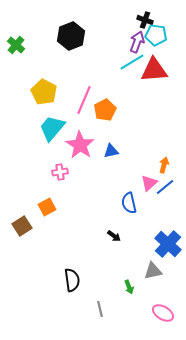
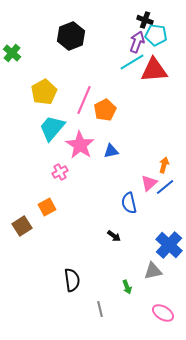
green cross: moved 4 px left, 8 px down
yellow pentagon: rotated 15 degrees clockwise
pink cross: rotated 21 degrees counterclockwise
blue cross: moved 1 px right, 1 px down
green arrow: moved 2 px left
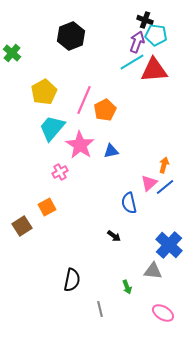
gray triangle: rotated 18 degrees clockwise
black semicircle: rotated 20 degrees clockwise
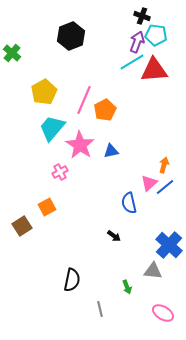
black cross: moved 3 px left, 4 px up
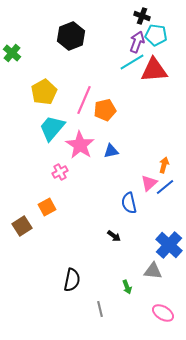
orange pentagon: rotated 15 degrees clockwise
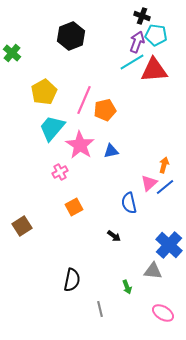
orange square: moved 27 px right
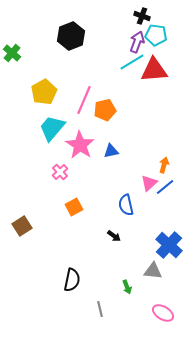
pink cross: rotated 14 degrees counterclockwise
blue semicircle: moved 3 px left, 2 px down
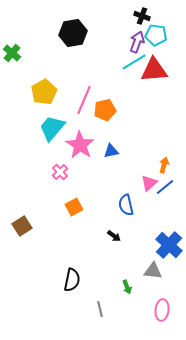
black hexagon: moved 2 px right, 3 px up; rotated 12 degrees clockwise
cyan line: moved 2 px right
pink ellipse: moved 1 px left, 3 px up; rotated 65 degrees clockwise
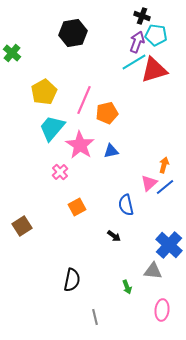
red triangle: rotated 12 degrees counterclockwise
orange pentagon: moved 2 px right, 3 px down
orange square: moved 3 px right
gray line: moved 5 px left, 8 px down
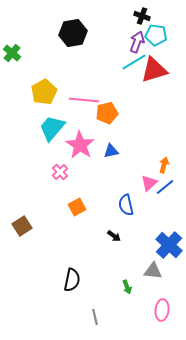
pink line: rotated 72 degrees clockwise
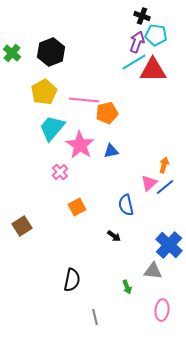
black hexagon: moved 22 px left, 19 px down; rotated 12 degrees counterclockwise
red triangle: moved 1 px left; rotated 16 degrees clockwise
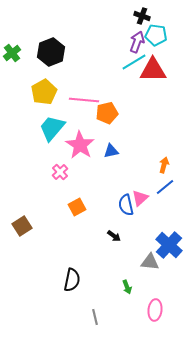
green cross: rotated 12 degrees clockwise
pink triangle: moved 9 px left, 15 px down
gray triangle: moved 3 px left, 9 px up
pink ellipse: moved 7 px left
